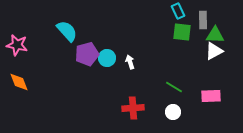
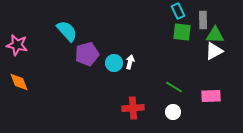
cyan circle: moved 7 px right, 5 px down
white arrow: rotated 32 degrees clockwise
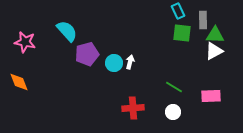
green square: moved 1 px down
pink star: moved 8 px right, 3 px up
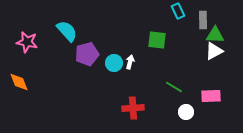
green square: moved 25 px left, 7 px down
pink star: moved 2 px right
white circle: moved 13 px right
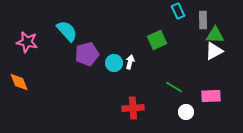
green square: rotated 30 degrees counterclockwise
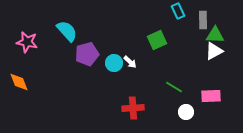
white arrow: rotated 120 degrees clockwise
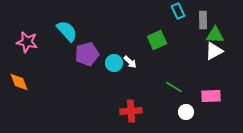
red cross: moved 2 px left, 3 px down
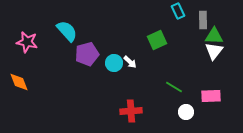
green triangle: moved 1 px left, 1 px down
white triangle: rotated 24 degrees counterclockwise
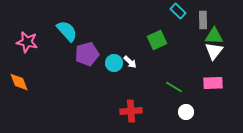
cyan rectangle: rotated 21 degrees counterclockwise
pink rectangle: moved 2 px right, 13 px up
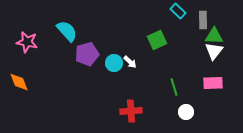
green line: rotated 42 degrees clockwise
